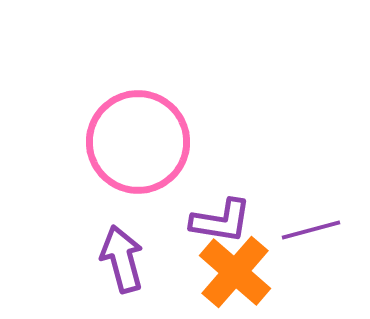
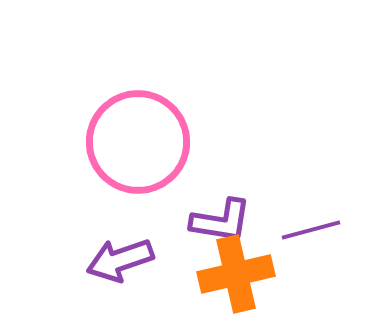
purple arrow: moved 2 px left, 1 px down; rotated 94 degrees counterclockwise
orange cross: moved 1 px right, 2 px down; rotated 36 degrees clockwise
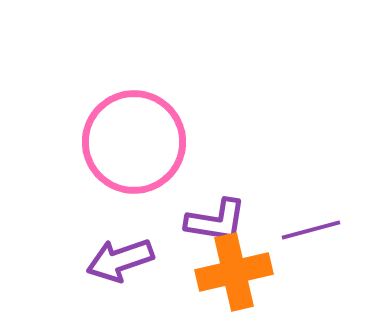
pink circle: moved 4 px left
purple L-shape: moved 5 px left
orange cross: moved 2 px left, 2 px up
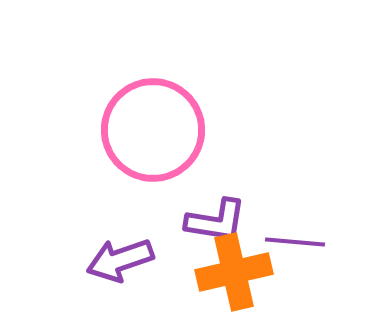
pink circle: moved 19 px right, 12 px up
purple line: moved 16 px left, 12 px down; rotated 20 degrees clockwise
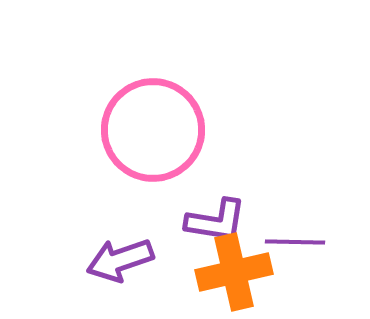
purple line: rotated 4 degrees counterclockwise
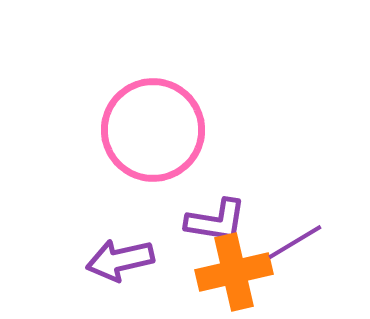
purple line: rotated 32 degrees counterclockwise
purple arrow: rotated 6 degrees clockwise
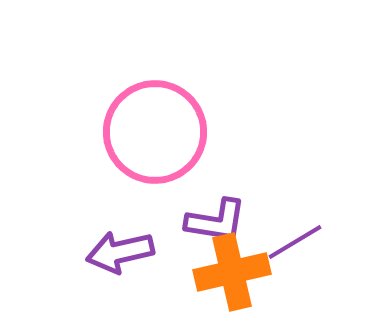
pink circle: moved 2 px right, 2 px down
purple arrow: moved 8 px up
orange cross: moved 2 px left
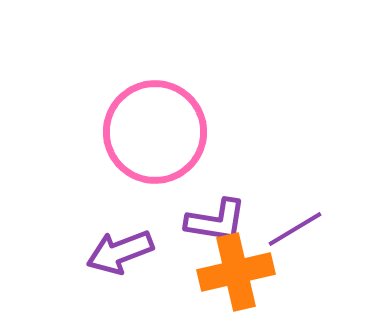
purple line: moved 13 px up
purple arrow: rotated 8 degrees counterclockwise
orange cross: moved 4 px right
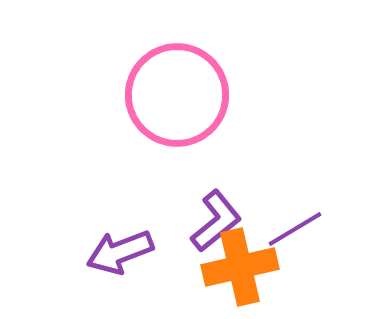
pink circle: moved 22 px right, 37 px up
purple L-shape: rotated 48 degrees counterclockwise
orange cross: moved 4 px right, 5 px up
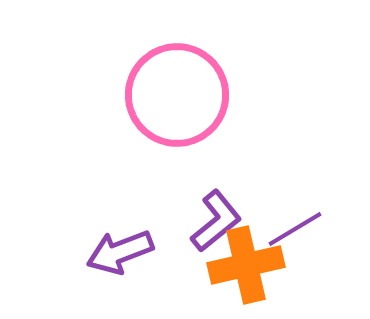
orange cross: moved 6 px right, 2 px up
